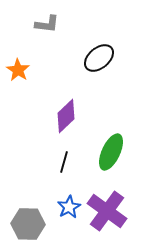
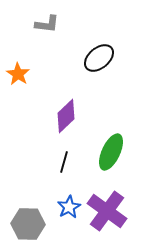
orange star: moved 4 px down
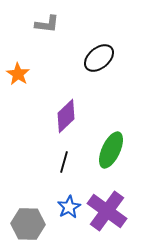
green ellipse: moved 2 px up
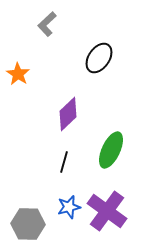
gray L-shape: rotated 130 degrees clockwise
black ellipse: rotated 16 degrees counterclockwise
purple diamond: moved 2 px right, 2 px up
blue star: rotated 15 degrees clockwise
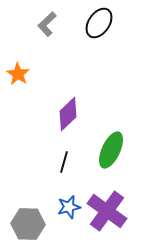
black ellipse: moved 35 px up
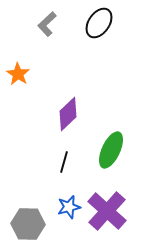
purple cross: rotated 6 degrees clockwise
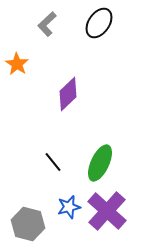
orange star: moved 1 px left, 10 px up
purple diamond: moved 20 px up
green ellipse: moved 11 px left, 13 px down
black line: moved 11 px left; rotated 55 degrees counterclockwise
gray hexagon: rotated 12 degrees clockwise
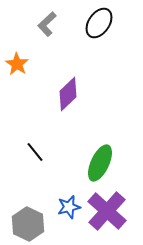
black line: moved 18 px left, 10 px up
gray hexagon: rotated 12 degrees clockwise
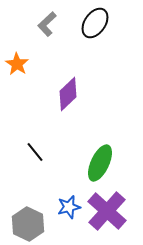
black ellipse: moved 4 px left
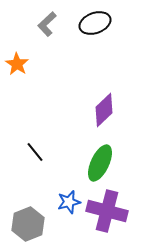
black ellipse: rotated 36 degrees clockwise
purple diamond: moved 36 px right, 16 px down
blue star: moved 5 px up
purple cross: rotated 27 degrees counterclockwise
gray hexagon: rotated 12 degrees clockwise
